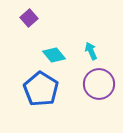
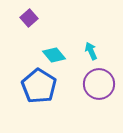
blue pentagon: moved 2 px left, 3 px up
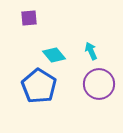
purple square: rotated 36 degrees clockwise
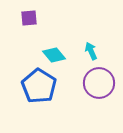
purple circle: moved 1 px up
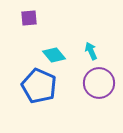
blue pentagon: rotated 8 degrees counterclockwise
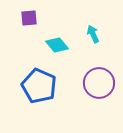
cyan arrow: moved 2 px right, 17 px up
cyan diamond: moved 3 px right, 10 px up
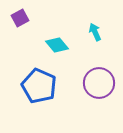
purple square: moved 9 px left; rotated 24 degrees counterclockwise
cyan arrow: moved 2 px right, 2 px up
